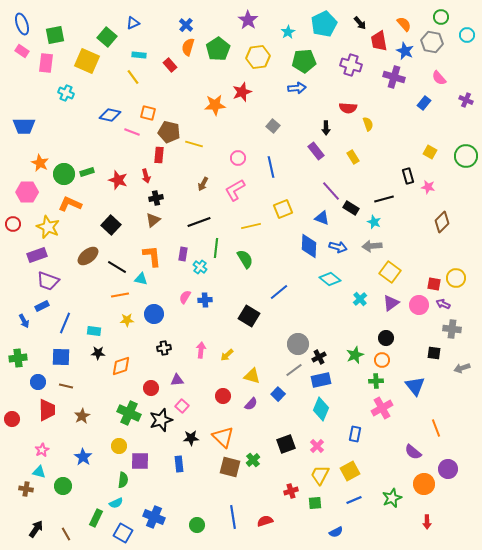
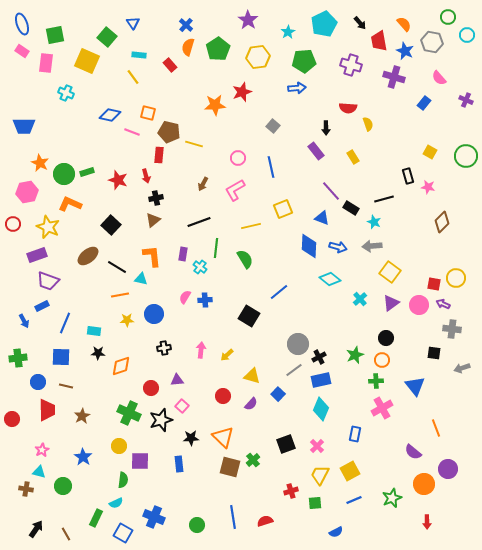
green circle at (441, 17): moved 7 px right
blue triangle at (133, 23): rotated 40 degrees counterclockwise
pink hexagon at (27, 192): rotated 10 degrees counterclockwise
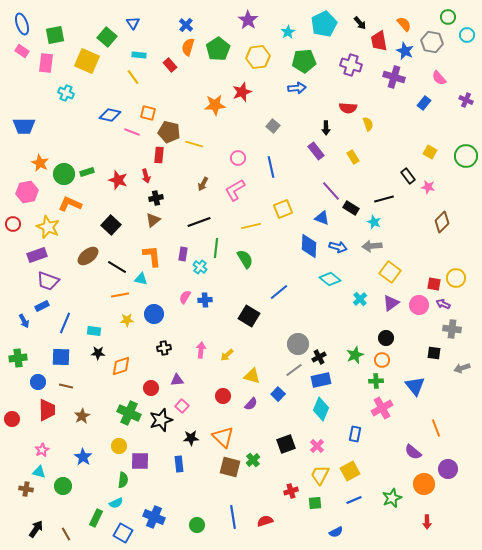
black rectangle at (408, 176): rotated 21 degrees counterclockwise
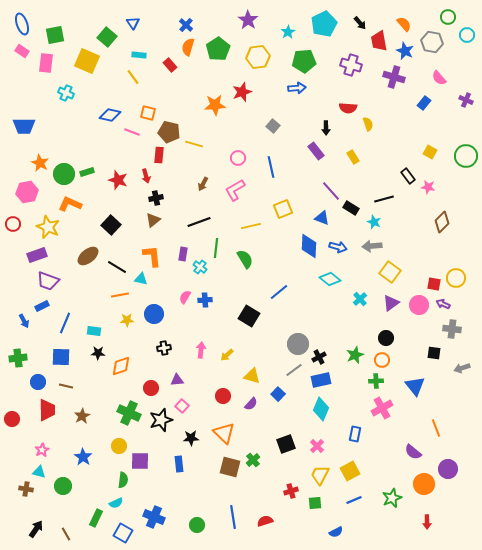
orange triangle at (223, 437): moved 1 px right, 4 px up
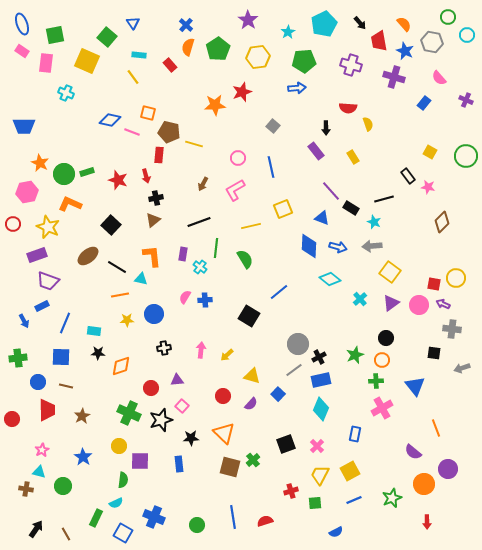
blue diamond at (110, 115): moved 5 px down
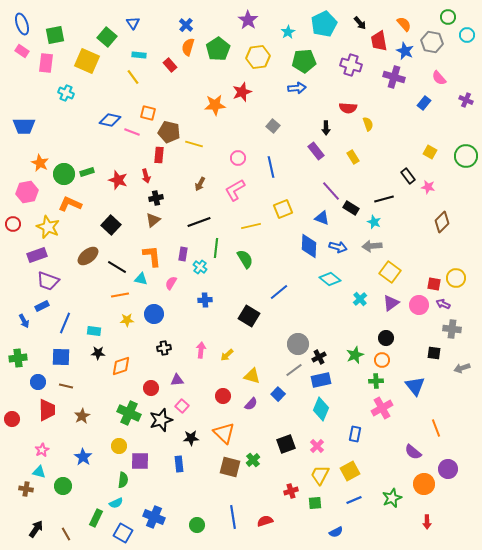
brown arrow at (203, 184): moved 3 px left
pink semicircle at (185, 297): moved 14 px left, 14 px up
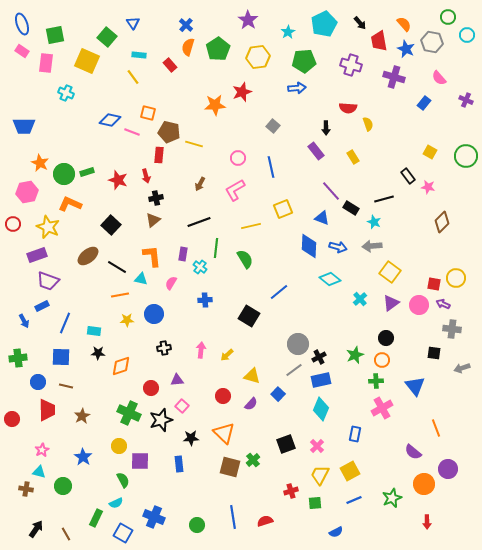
blue star at (405, 51): moved 1 px right, 2 px up
green semicircle at (123, 480): rotated 35 degrees counterclockwise
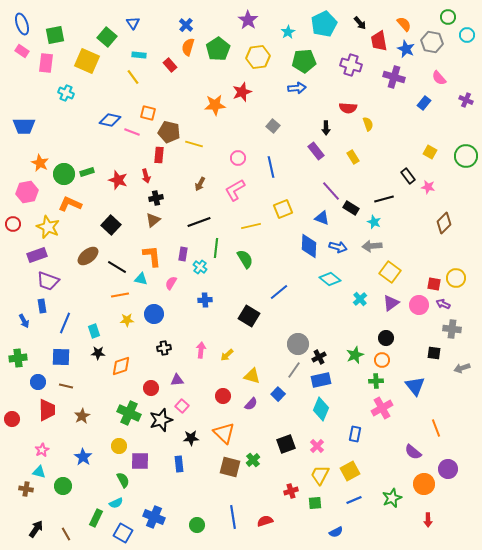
brown diamond at (442, 222): moved 2 px right, 1 px down
blue rectangle at (42, 306): rotated 72 degrees counterclockwise
cyan rectangle at (94, 331): rotated 64 degrees clockwise
gray line at (294, 370): rotated 18 degrees counterclockwise
red arrow at (427, 522): moved 1 px right, 2 px up
